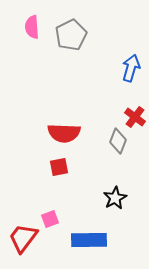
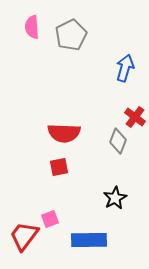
blue arrow: moved 6 px left
red trapezoid: moved 1 px right, 2 px up
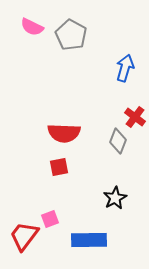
pink semicircle: rotated 60 degrees counterclockwise
gray pentagon: rotated 16 degrees counterclockwise
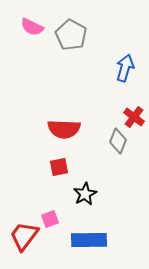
red cross: moved 1 px left
red semicircle: moved 4 px up
black star: moved 30 px left, 4 px up
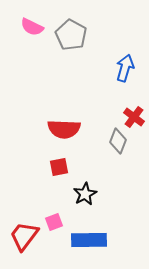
pink square: moved 4 px right, 3 px down
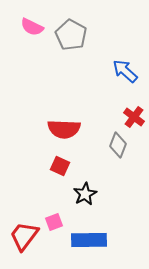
blue arrow: moved 3 px down; rotated 64 degrees counterclockwise
gray diamond: moved 4 px down
red square: moved 1 px right, 1 px up; rotated 36 degrees clockwise
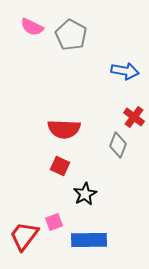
blue arrow: rotated 148 degrees clockwise
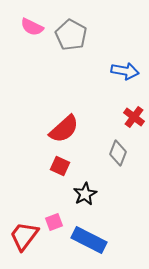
red semicircle: rotated 44 degrees counterclockwise
gray diamond: moved 8 px down
blue rectangle: rotated 28 degrees clockwise
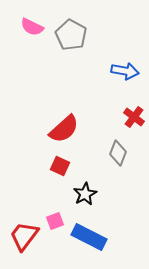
pink square: moved 1 px right, 1 px up
blue rectangle: moved 3 px up
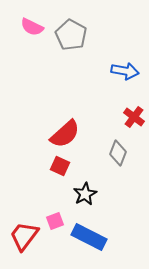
red semicircle: moved 1 px right, 5 px down
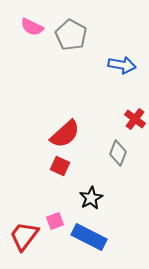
blue arrow: moved 3 px left, 6 px up
red cross: moved 1 px right, 2 px down
black star: moved 6 px right, 4 px down
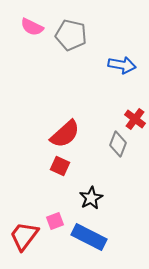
gray pentagon: rotated 16 degrees counterclockwise
gray diamond: moved 9 px up
